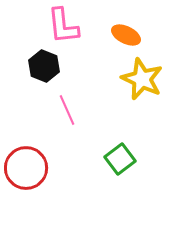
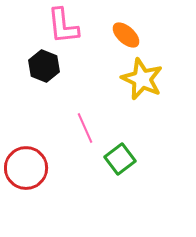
orange ellipse: rotated 16 degrees clockwise
pink line: moved 18 px right, 18 px down
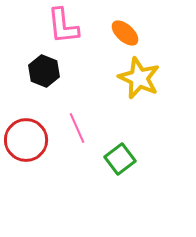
orange ellipse: moved 1 px left, 2 px up
black hexagon: moved 5 px down
yellow star: moved 3 px left, 1 px up
pink line: moved 8 px left
red circle: moved 28 px up
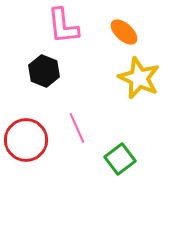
orange ellipse: moved 1 px left, 1 px up
